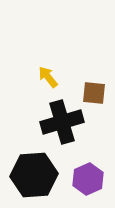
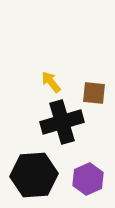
yellow arrow: moved 3 px right, 5 px down
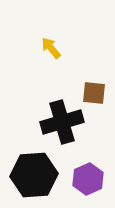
yellow arrow: moved 34 px up
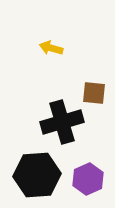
yellow arrow: rotated 35 degrees counterclockwise
black hexagon: moved 3 px right
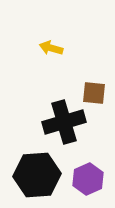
black cross: moved 2 px right
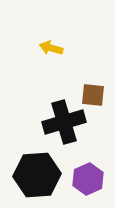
brown square: moved 1 px left, 2 px down
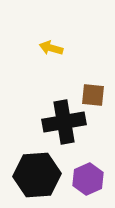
black cross: rotated 6 degrees clockwise
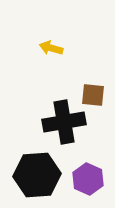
purple hexagon: rotated 12 degrees counterclockwise
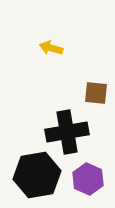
brown square: moved 3 px right, 2 px up
black cross: moved 3 px right, 10 px down
black hexagon: rotated 6 degrees counterclockwise
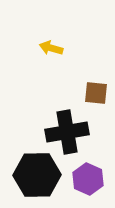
black hexagon: rotated 9 degrees clockwise
